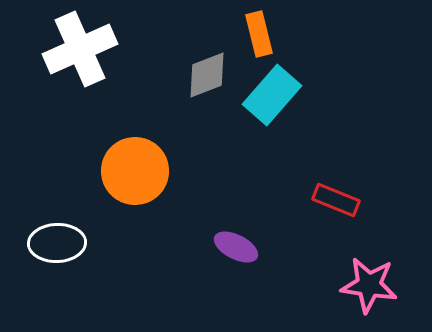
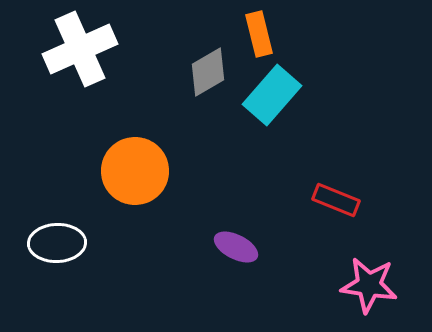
gray diamond: moved 1 px right, 3 px up; rotated 9 degrees counterclockwise
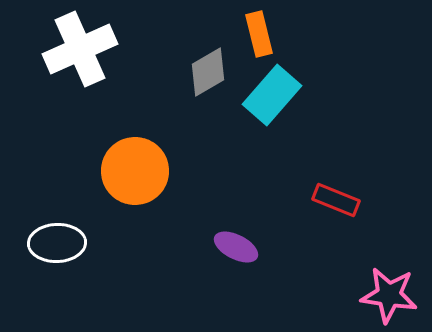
pink star: moved 20 px right, 10 px down
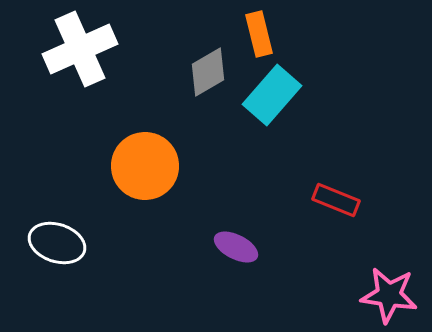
orange circle: moved 10 px right, 5 px up
white ellipse: rotated 20 degrees clockwise
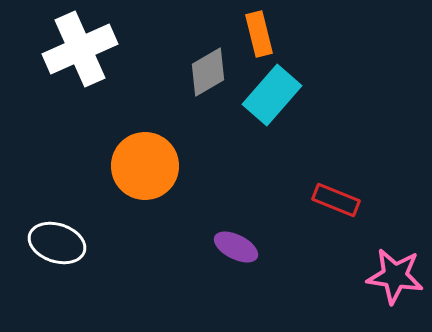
pink star: moved 6 px right, 19 px up
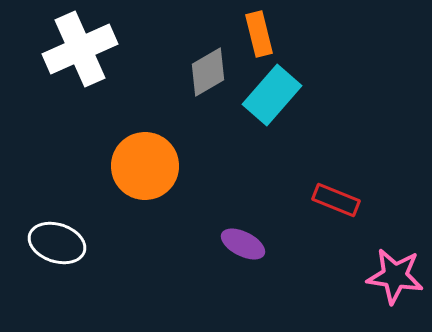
purple ellipse: moved 7 px right, 3 px up
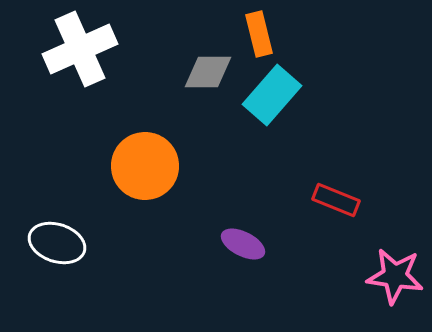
gray diamond: rotated 30 degrees clockwise
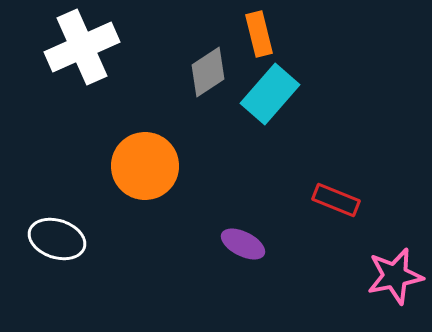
white cross: moved 2 px right, 2 px up
gray diamond: rotated 33 degrees counterclockwise
cyan rectangle: moved 2 px left, 1 px up
white ellipse: moved 4 px up
pink star: rotated 20 degrees counterclockwise
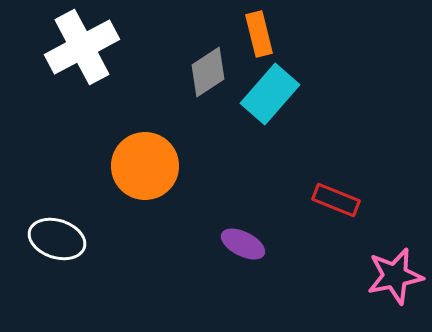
white cross: rotated 4 degrees counterclockwise
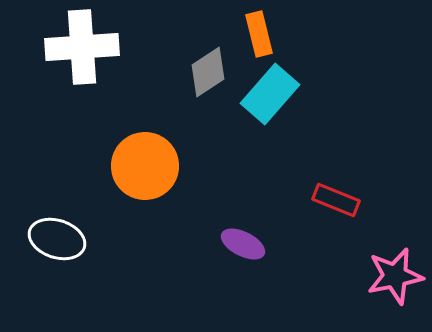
white cross: rotated 24 degrees clockwise
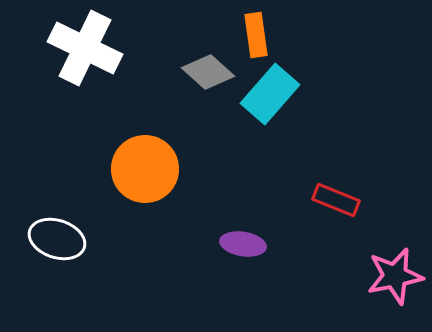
orange rectangle: moved 3 px left, 1 px down; rotated 6 degrees clockwise
white cross: moved 3 px right, 1 px down; rotated 30 degrees clockwise
gray diamond: rotated 75 degrees clockwise
orange circle: moved 3 px down
purple ellipse: rotated 18 degrees counterclockwise
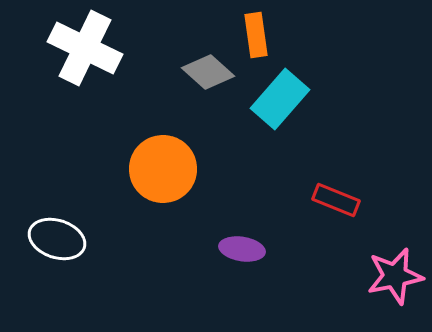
cyan rectangle: moved 10 px right, 5 px down
orange circle: moved 18 px right
purple ellipse: moved 1 px left, 5 px down
